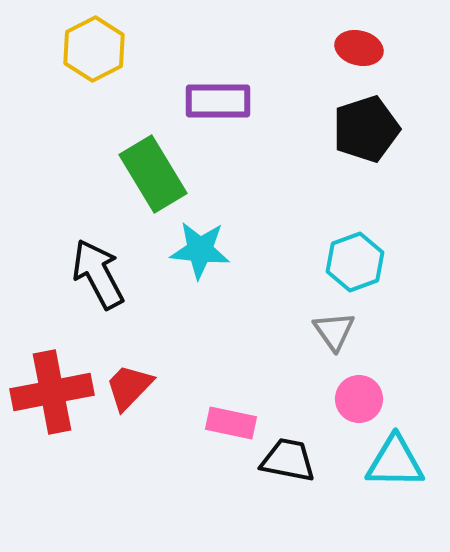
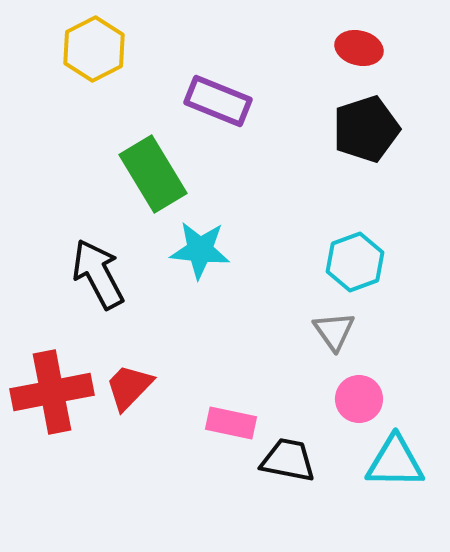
purple rectangle: rotated 22 degrees clockwise
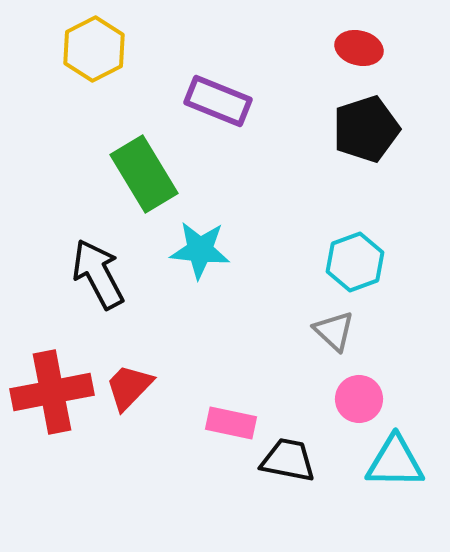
green rectangle: moved 9 px left
gray triangle: rotated 12 degrees counterclockwise
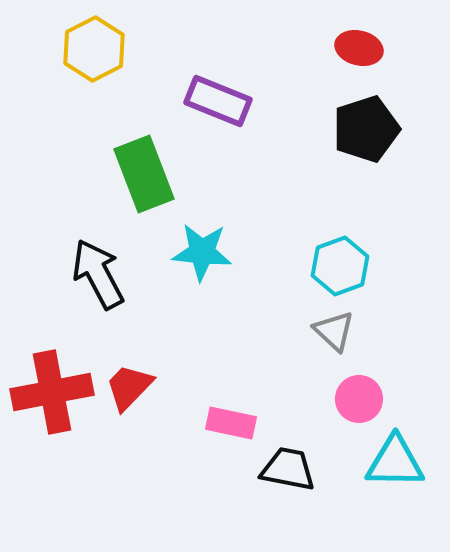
green rectangle: rotated 10 degrees clockwise
cyan star: moved 2 px right, 2 px down
cyan hexagon: moved 15 px left, 4 px down
black trapezoid: moved 9 px down
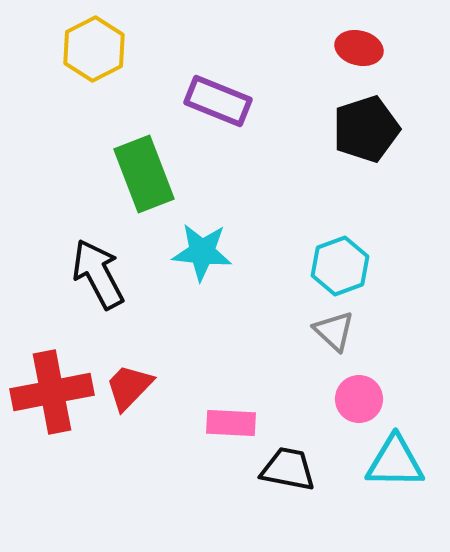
pink rectangle: rotated 9 degrees counterclockwise
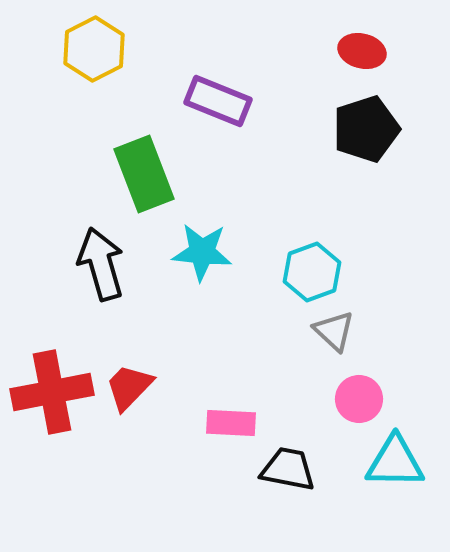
red ellipse: moved 3 px right, 3 px down
cyan hexagon: moved 28 px left, 6 px down
black arrow: moved 3 px right, 10 px up; rotated 12 degrees clockwise
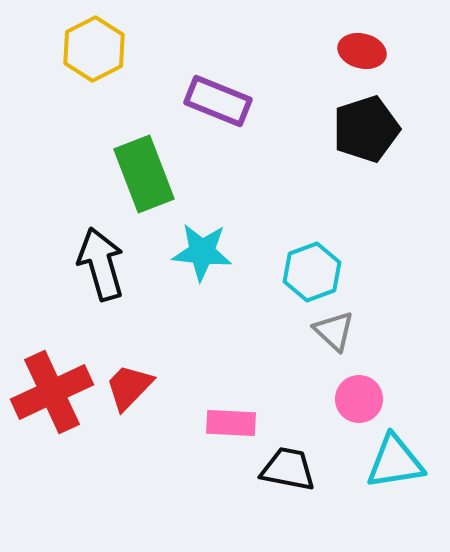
red cross: rotated 14 degrees counterclockwise
cyan triangle: rotated 10 degrees counterclockwise
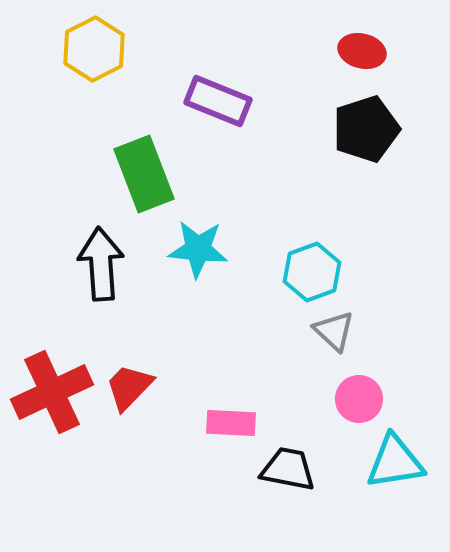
cyan star: moved 4 px left, 3 px up
black arrow: rotated 12 degrees clockwise
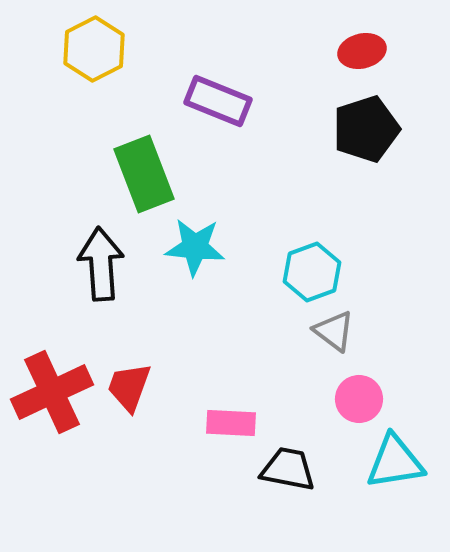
red ellipse: rotated 27 degrees counterclockwise
cyan star: moved 3 px left, 2 px up
gray triangle: rotated 6 degrees counterclockwise
red trapezoid: rotated 24 degrees counterclockwise
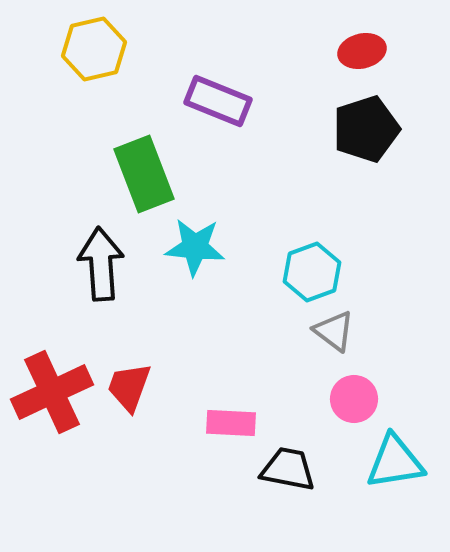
yellow hexagon: rotated 14 degrees clockwise
pink circle: moved 5 px left
